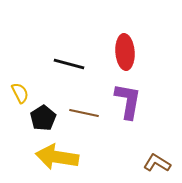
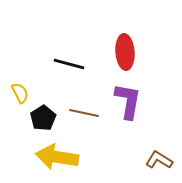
brown L-shape: moved 2 px right, 3 px up
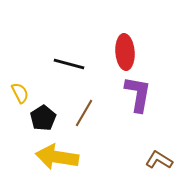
purple L-shape: moved 10 px right, 7 px up
brown line: rotated 72 degrees counterclockwise
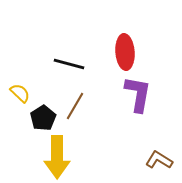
yellow semicircle: rotated 20 degrees counterclockwise
brown line: moved 9 px left, 7 px up
yellow arrow: rotated 99 degrees counterclockwise
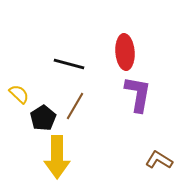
yellow semicircle: moved 1 px left, 1 px down
